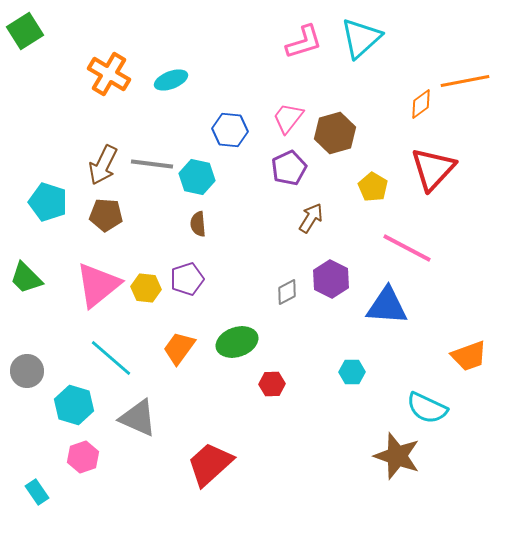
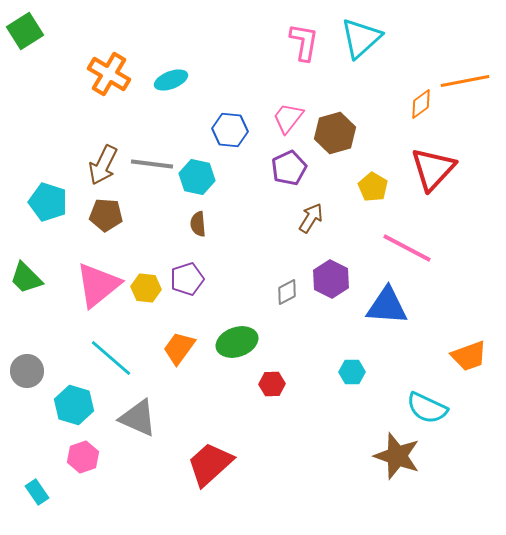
pink L-shape at (304, 42): rotated 63 degrees counterclockwise
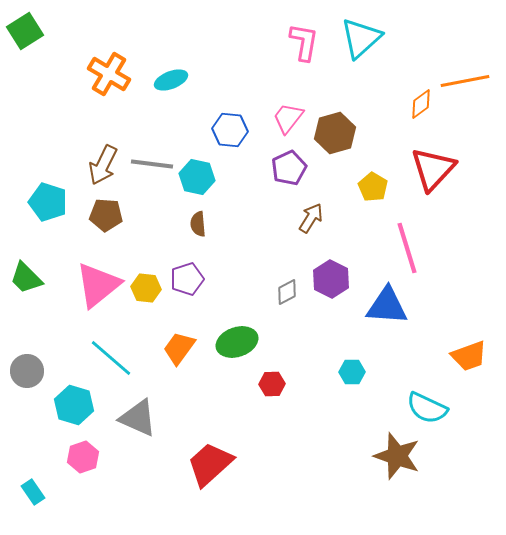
pink line at (407, 248): rotated 45 degrees clockwise
cyan rectangle at (37, 492): moved 4 px left
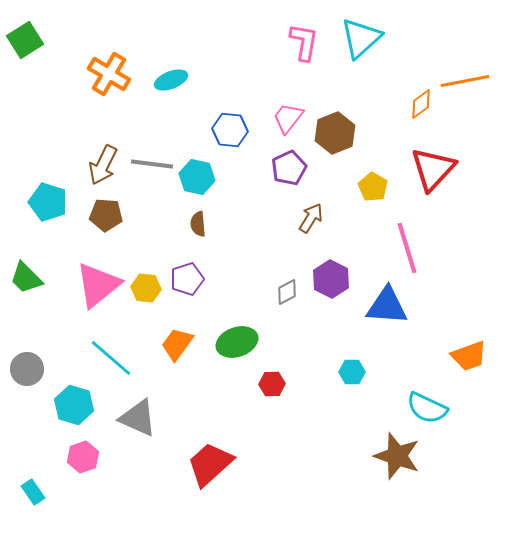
green square at (25, 31): moved 9 px down
brown hexagon at (335, 133): rotated 6 degrees counterclockwise
orange trapezoid at (179, 348): moved 2 px left, 4 px up
gray circle at (27, 371): moved 2 px up
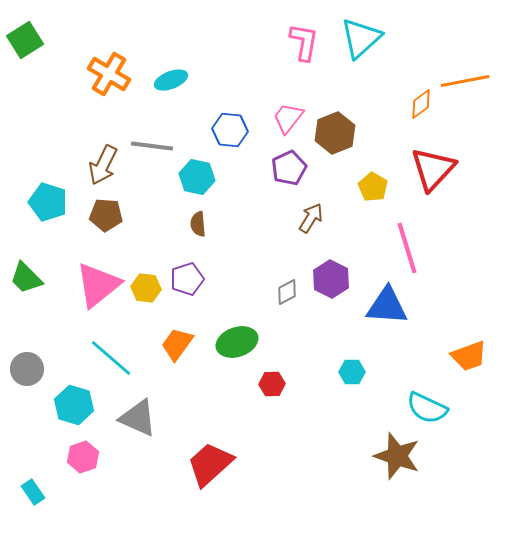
gray line at (152, 164): moved 18 px up
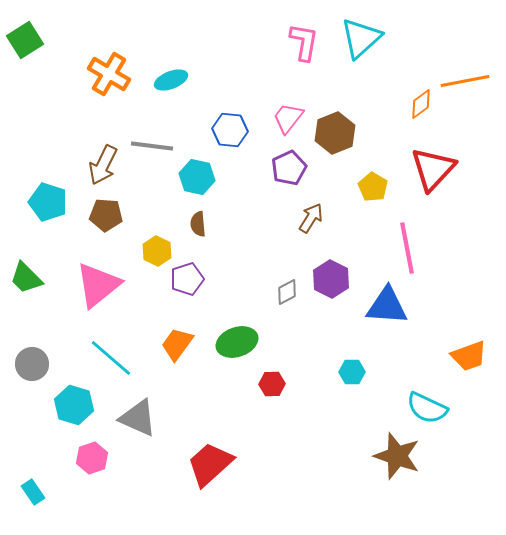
pink line at (407, 248): rotated 6 degrees clockwise
yellow hexagon at (146, 288): moved 11 px right, 37 px up; rotated 20 degrees clockwise
gray circle at (27, 369): moved 5 px right, 5 px up
pink hexagon at (83, 457): moved 9 px right, 1 px down
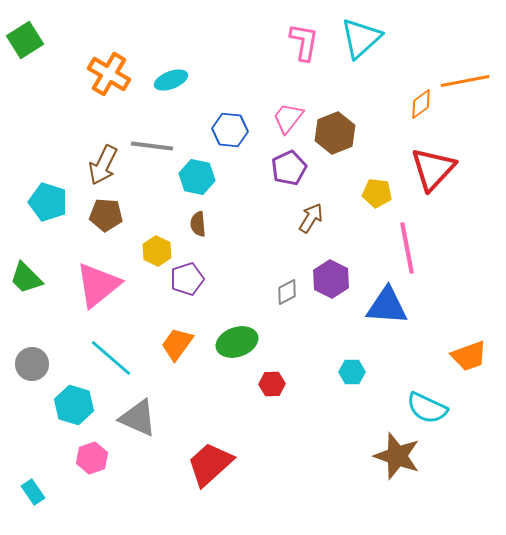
yellow pentagon at (373, 187): moved 4 px right, 6 px down; rotated 24 degrees counterclockwise
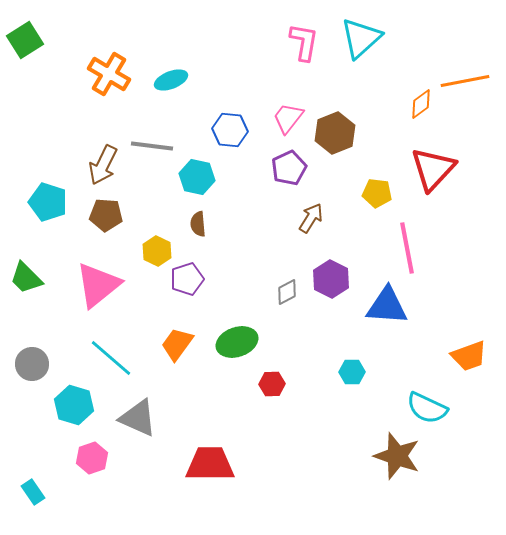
red trapezoid at (210, 464): rotated 42 degrees clockwise
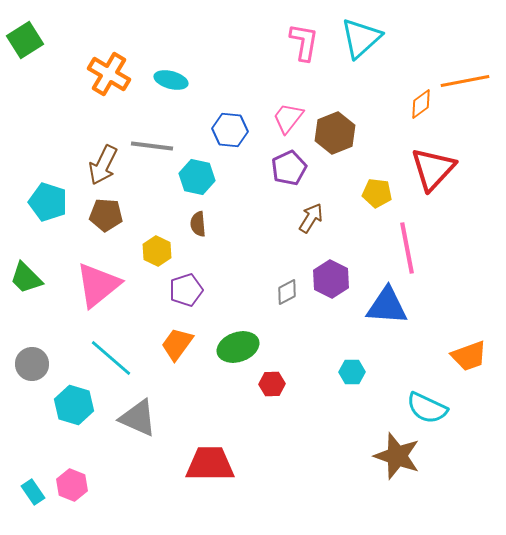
cyan ellipse at (171, 80): rotated 36 degrees clockwise
purple pentagon at (187, 279): moved 1 px left, 11 px down
green ellipse at (237, 342): moved 1 px right, 5 px down
pink hexagon at (92, 458): moved 20 px left, 27 px down; rotated 20 degrees counterclockwise
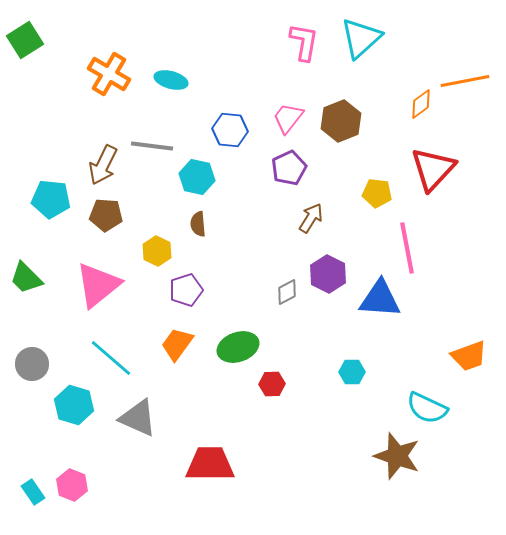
brown hexagon at (335, 133): moved 6 px right, 12 px up
cyan pentagon at (48, 202): moved 3 px right, 3 px up; rotated 12 degrees counterclockwise
purple hexagon at (331, 279): moved 3 px left, 5 px up
blue triangle at (387, 306): moved 7 px left, 7 px up
